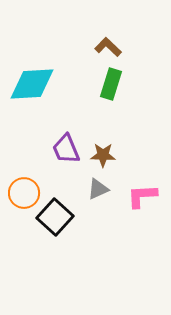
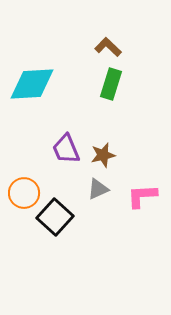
brown star: rotated 15 degrees counterclockwise
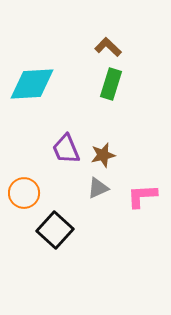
gray triangle: moved 1 px up
black square: moved 13 px down
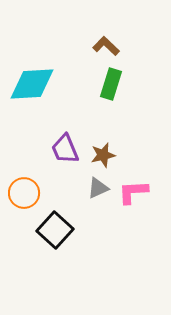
brown L-shape: moved 2 px left, 1 px up
purple trapezoid: moved 1 px left
pink L-shape: moved 9 px left, 4 px up
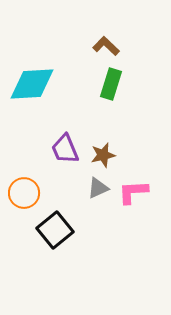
black square: rotated 9 degrees clockwise
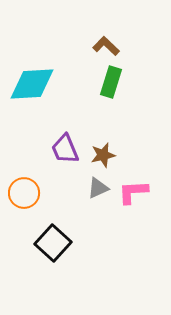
green rectangle: moved 2 px up
black square: moved 2 px left, 13 px down; rotated 9 degrees counterclockwise
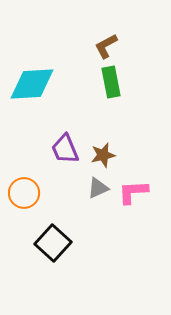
brown L-shape: rotated 72 degrees counterclockwise
green rectangle: rotated 28 degrees counterclockwise
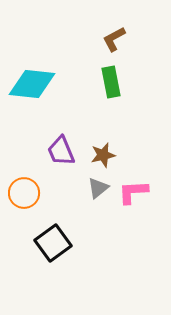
brown L-shape: moved 8 px right, 7 px up
cyan diamond: rotated 9 degrees clockwise
purple trapezoid: moved 4 px left, 2 px down
gray triangle: rotated 15 degrees counterclockwise
black square: rotated 12 degrees clockwise
